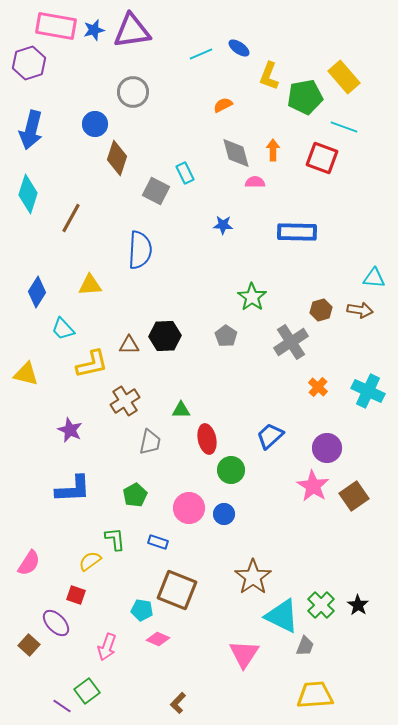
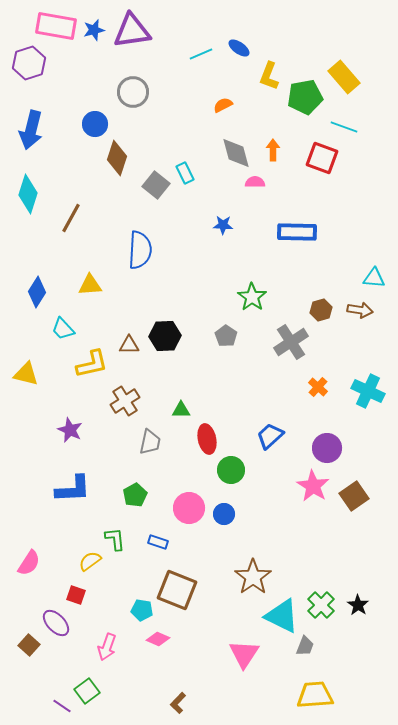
gray square at (156, 191): moved 6 px up; rotated 12 degrees clockwise
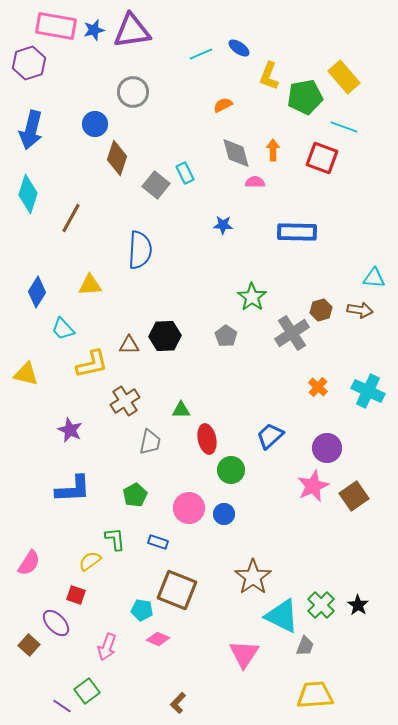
gray cross at (291, 342): moved 1 px right, 9 px up
pink star at (313, 486): rotated 16 degrees clockwise
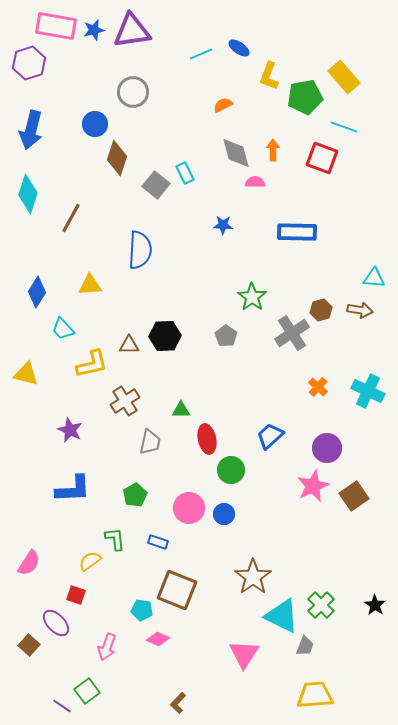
black star at (358, 605): moved 17 px right
